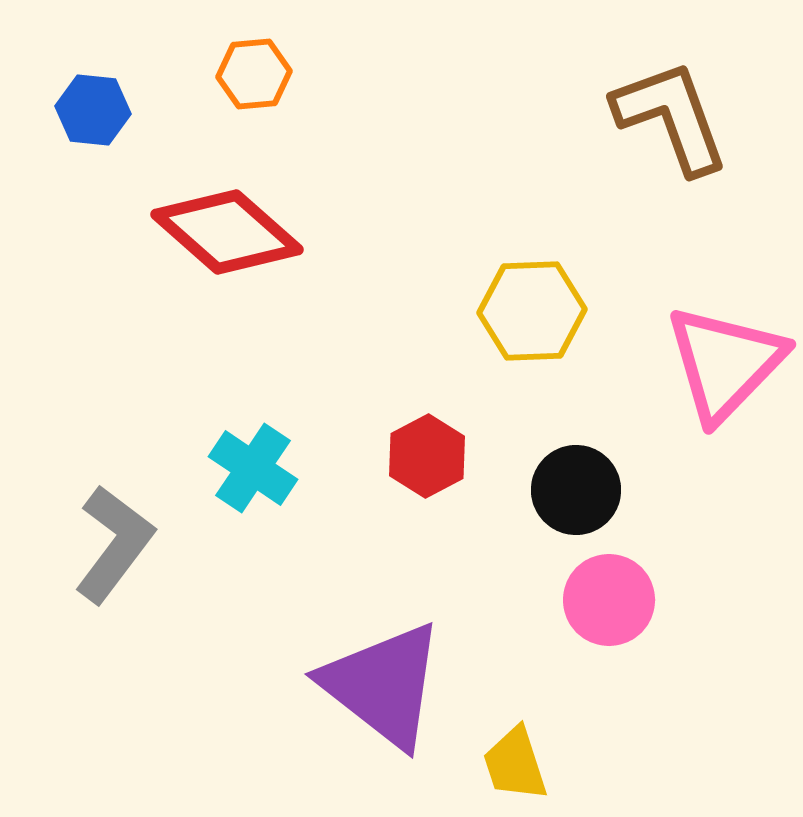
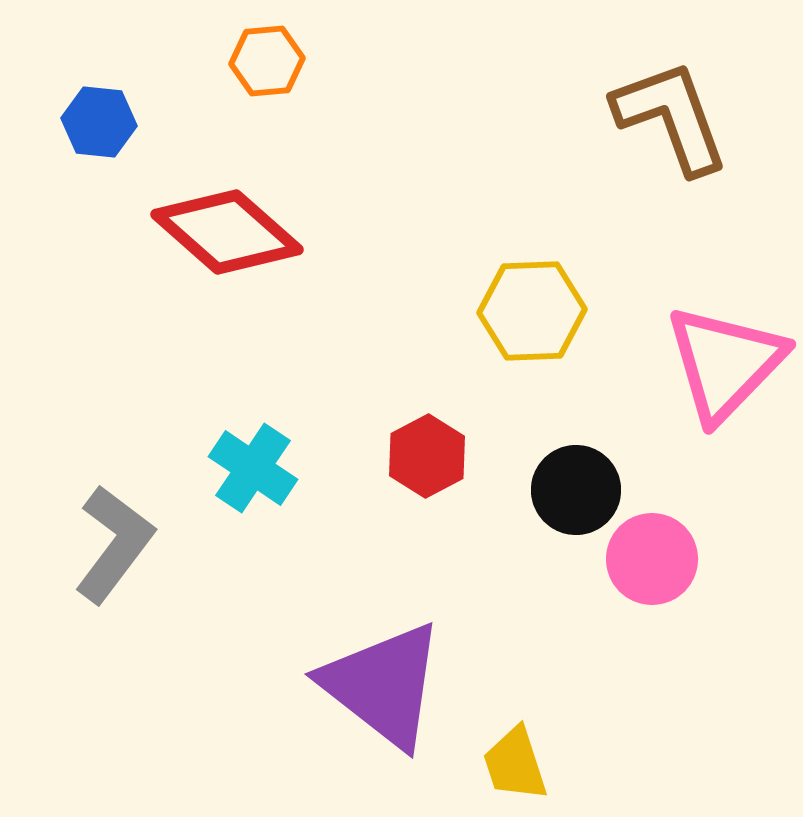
orange hexagon: moved 13 px right, 13 px up
blue hexagon: moved 6 px right, 12 px down
pink circle: moved 43 px right, 41 px up
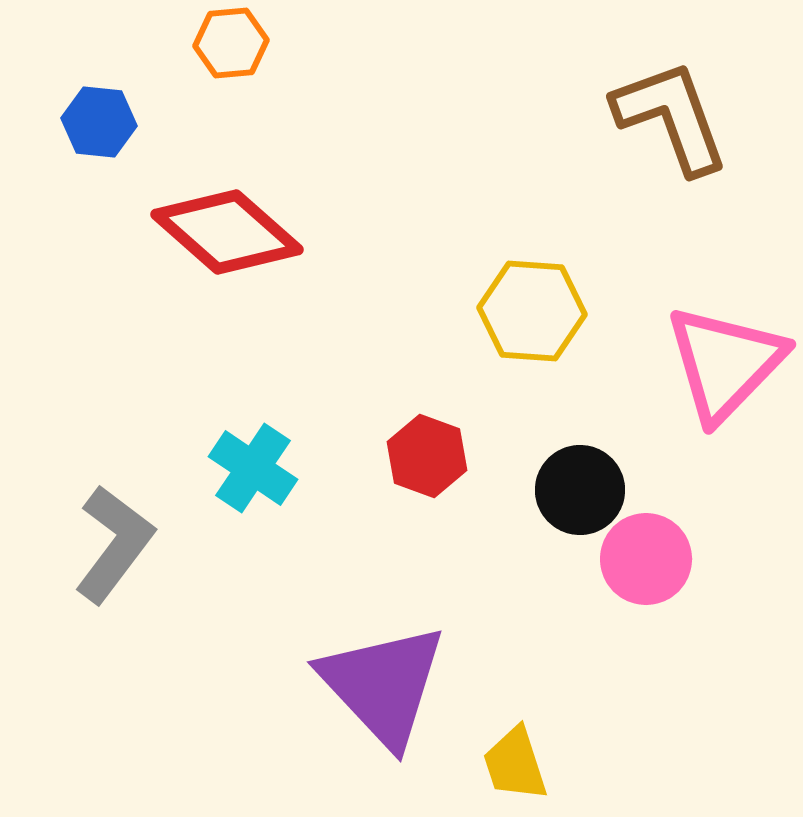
orange hexagon: moved 36 px left, 18 px up
yellow hexagon: rotated 6 degrees clockwise
red hexagon: rotated 12 degrees counterclockwise
black circle: moved 4 px right
pink circle: moved 6 px left
purple triangle: rotated 9 degrees clockwise
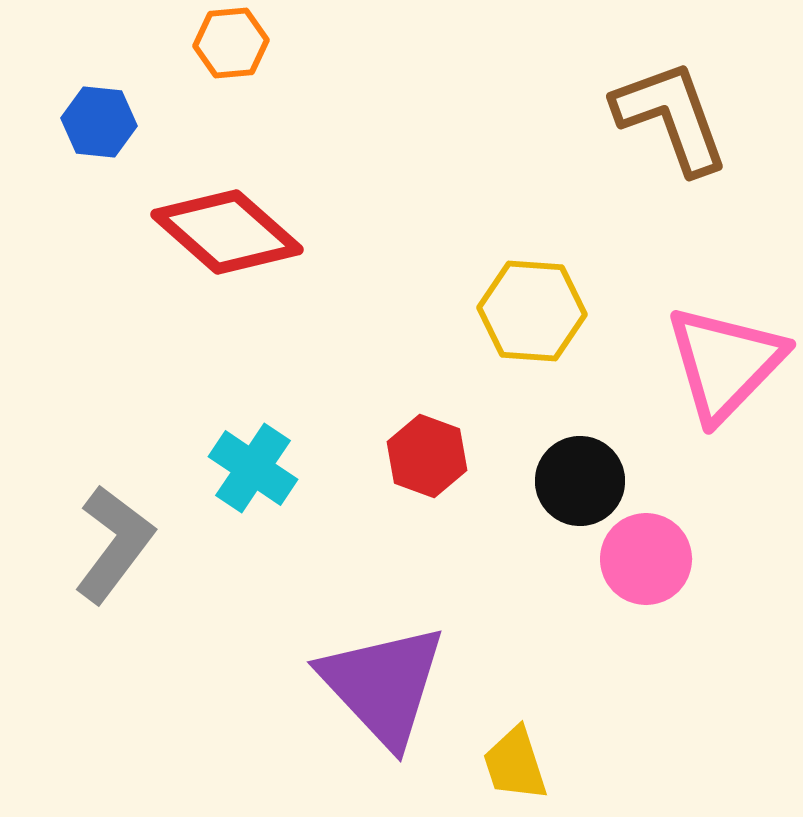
black circle: moved 9 px up
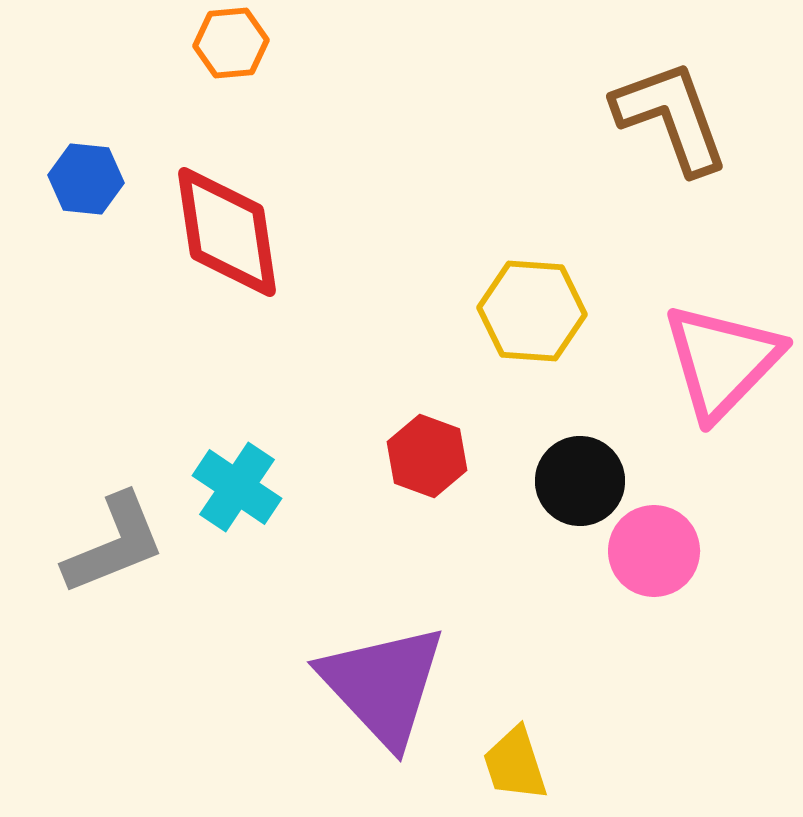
blue hexagon: moved 13 px left, 57 px down
red diamond: rotated 40 degrees clockwise
pink triangle: moved 3 px left, 2 px up
cyan cross: moved 16 px left, 19 px down
gray L-shape: rotated 31 degrees clockwise
pink circle: moved 8 px right, 8 px up
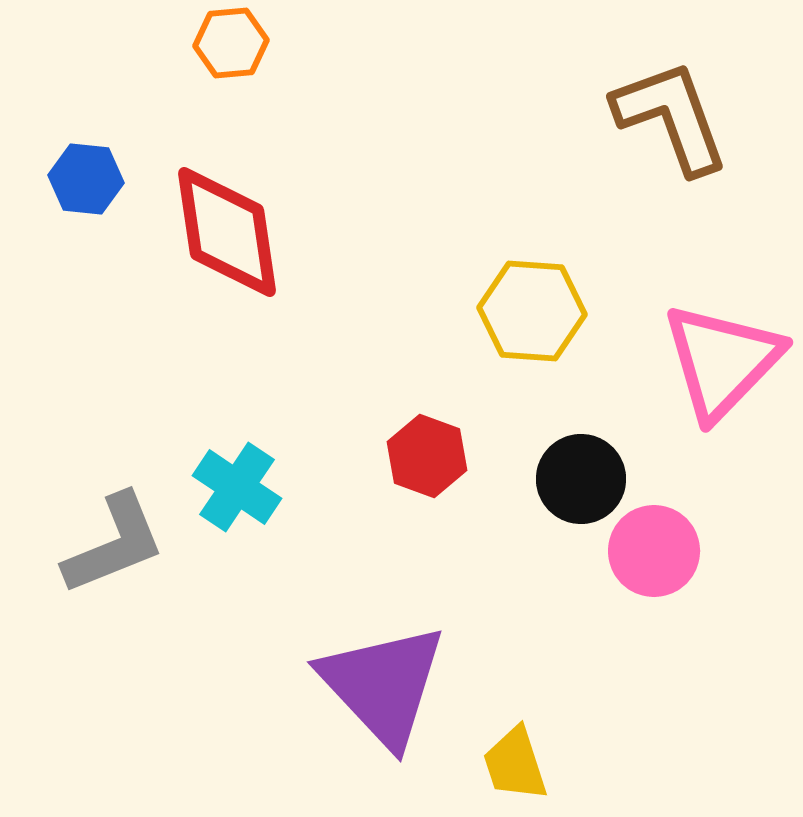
black circle: moved 1 px right, 2 px up
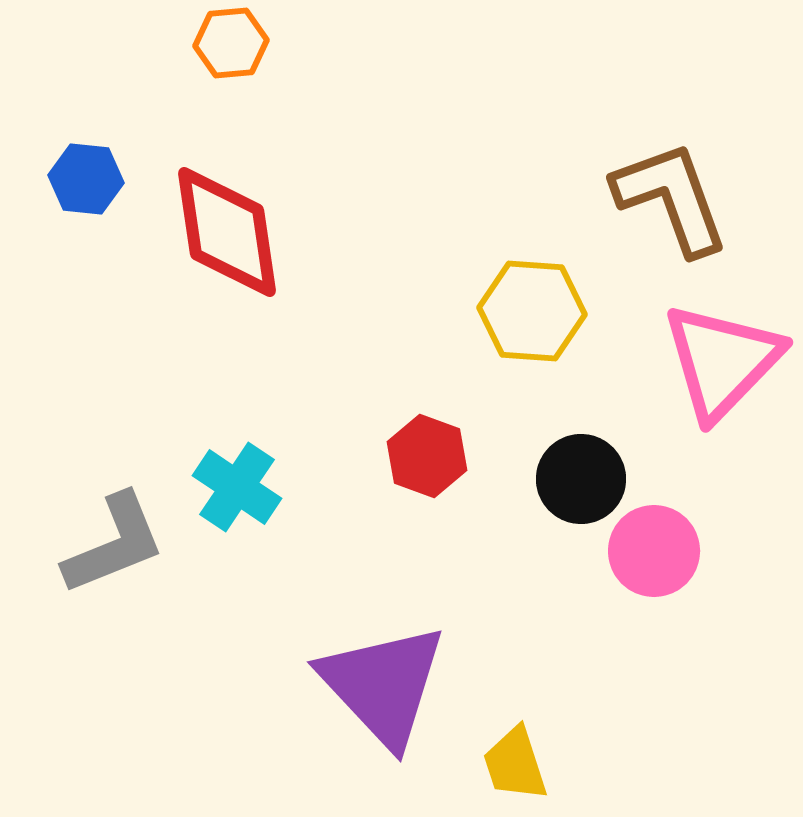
brown L-shape: moved 81 px down
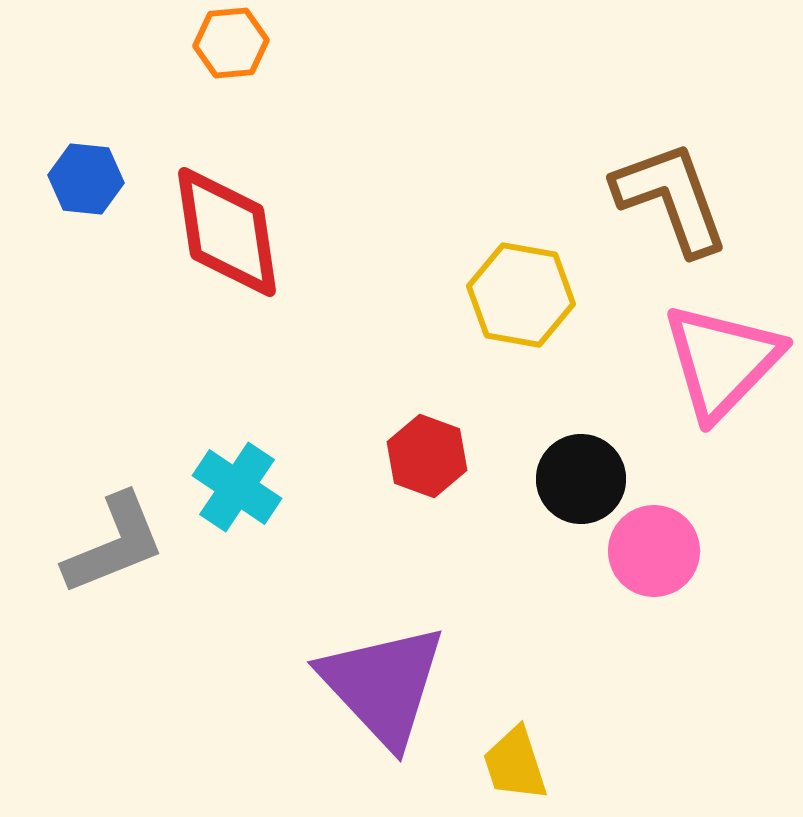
yellow hexagon: moved 11 px left, 16 px up; rotated 6 degrees clockwise
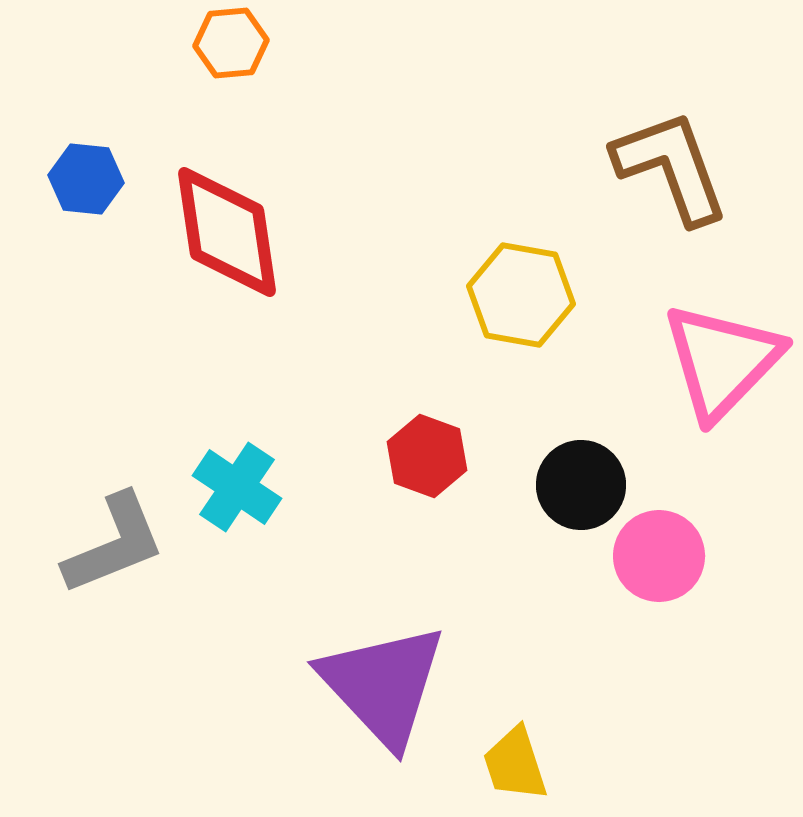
brown L-shape: moved 31 px up
black circle: moved 6 px down
pink circle: moved 5 px right, 5 px down
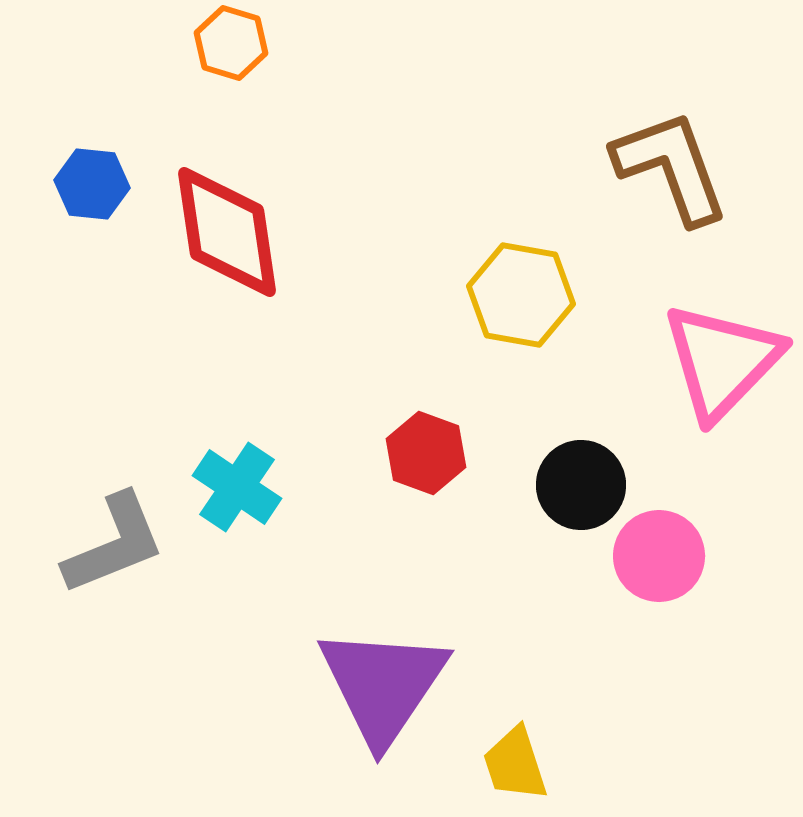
orange hexagon: rotated 22 degrees clockwise
blue hexagon: moved 6 px right, 5 px down
red hexagon: moved 1 px left, 3 px up
purple triangle: rotated 17 degrees clockwise
